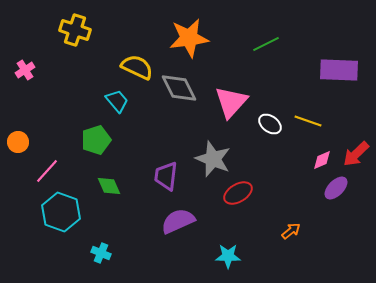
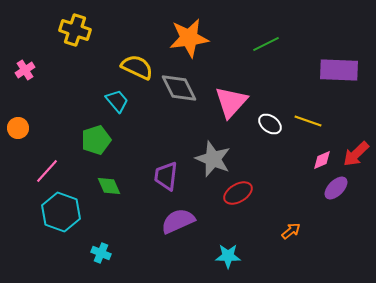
orange circle: moved 14 px up
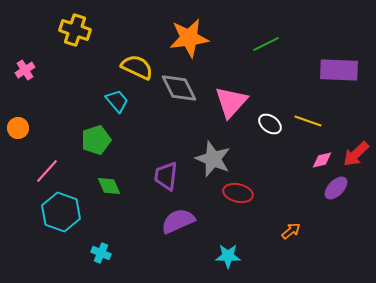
pink diamond: rotated 10 degrees clockwise
red ellipse: rotated 44 degrees clockwise
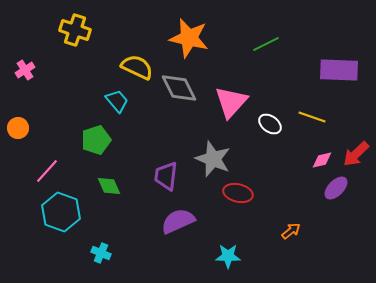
orange star: rotated 21 degrees clockwise
yellow line: moved 4 px right, 4 px up
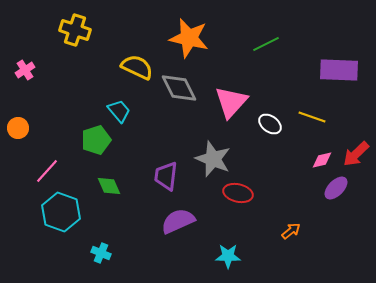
cyan trapezoid: moved 2 px right, 10 px down
